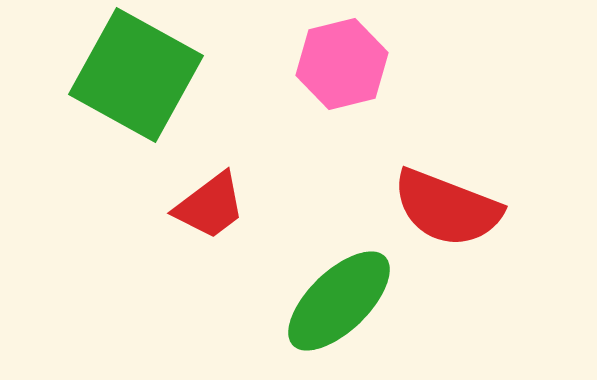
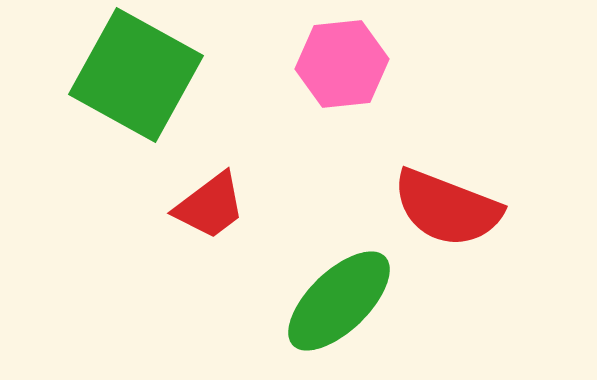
pink hexagon: rotated 8 degrees clockwise
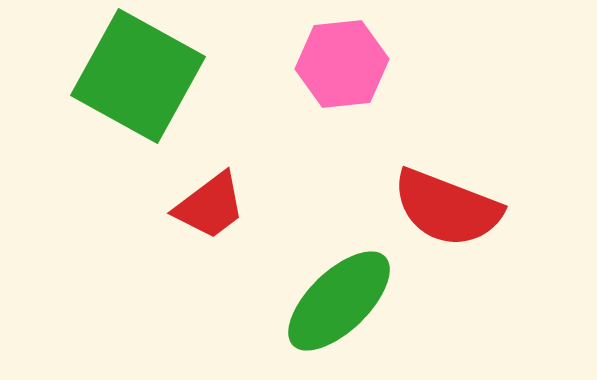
green square: moved 2 px right, 1 px down
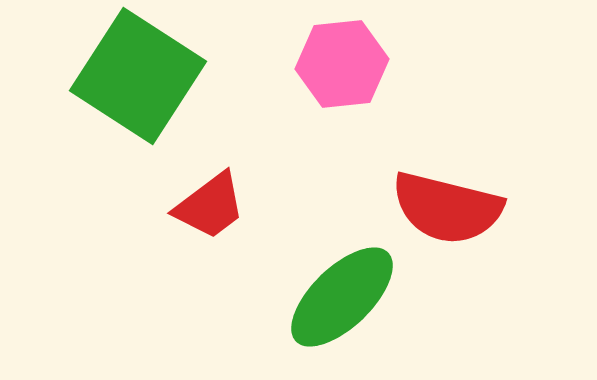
green square: rotated 4 degrees clockwise
red semicircle: rotated 7 degrees counterclockwise
green ellipse: moved 3 px right, 4 px up
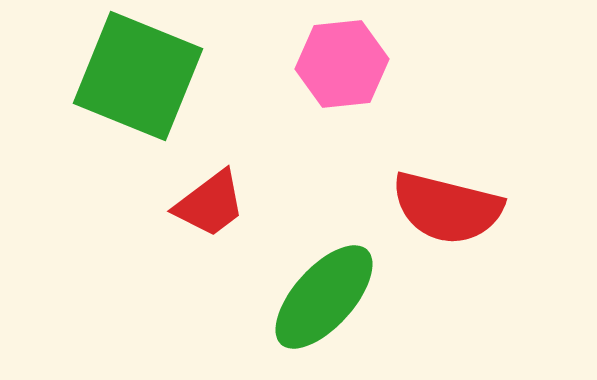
green square: rotated 11 degrees counterclockwise
red trapezoid: moved 2 px up
green ellipse: moved 18 px left; rotated 4 degrees counterclockwise
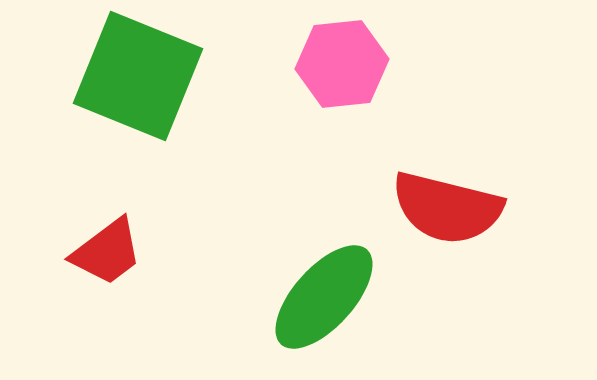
red trapezoid: moved 103 px left, 48 px down
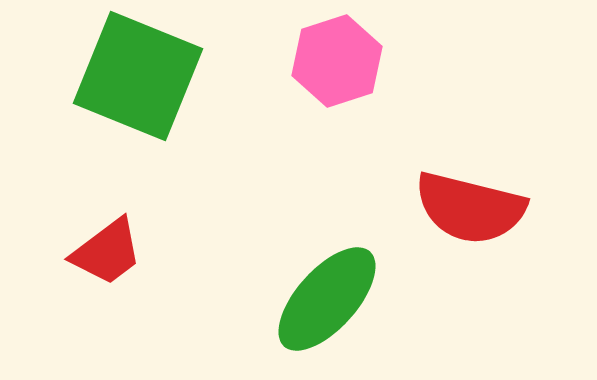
pink hexagon: moved 5 px left, 3 px up; rotated 12 degrees counterclockwise
red semicircle: moved 23 px right
green ellipse: moved 3 px right, 2 px down
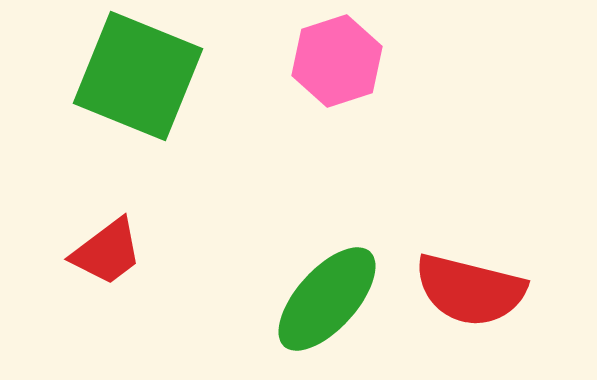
red semicircle: moved 82 px down
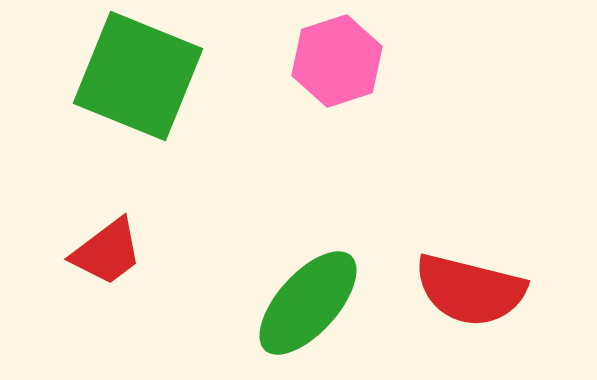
green ellipse: moved 19 px left, 4 px down
